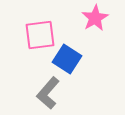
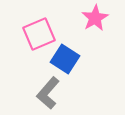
pink square: moved 1 px left, 1 px up; rotated 16 degrees counterclockwise
blue square: moved 2 px left
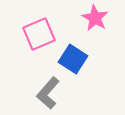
pink star: rotated 12 degrees counterclockwise
blue square: moved 8 px right
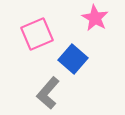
pink square: moved 2 px left
blue square: rotated 8 degrees clockwise
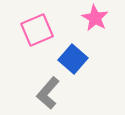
pink square: moved 4 px up
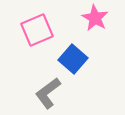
gray L-shape: rotated 12 degrees clockwise
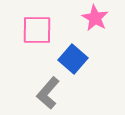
pink square: rotated 24 degrees clockwise
gray L-shape: rotated 12 degrees counterclockwise
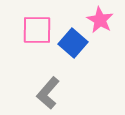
pink star: moved 5 px right, 2 px down
blue square: moved 16 px up
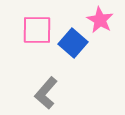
gray L-shape: moved 2 px left
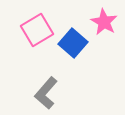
pink star: moved 4 px right, 2 px down
pink square: rotated 32 degrees counterclockwise
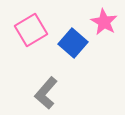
pink square: moved 6 px left
